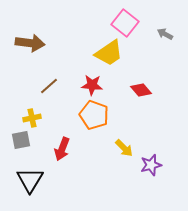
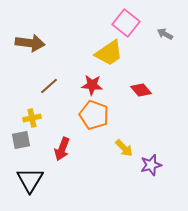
pink square: moved 1 px right
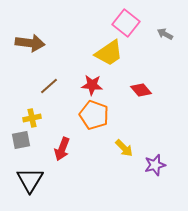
purple star: moved 4 px right
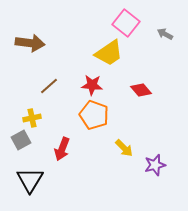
gray square: rotated 18 degrees counterclockwise
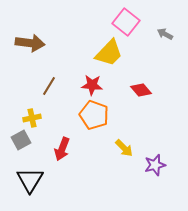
pink square: moved 1 px up
yellow trapezoid: rotated 12 degrees counterclockwise
brown line: rotated 18 degrees counterclockwise
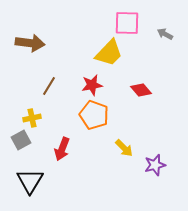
pink square: moved 1 px right, 1 px down; rotated 36 degrees counterclockwise
red star: rotated 15 degrees counterclockwise
black triangle: moved 1 px down
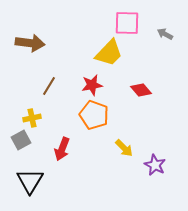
purple star: rotated 30 degrees counterclockwise
